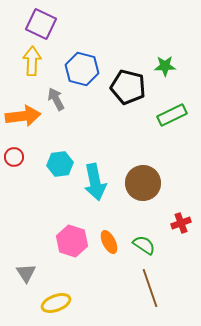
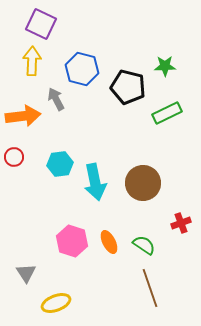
green rectangle: moved 5 px left, 2 px up
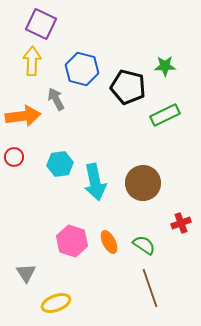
green rectangle: moved 2 px left, 2 px down
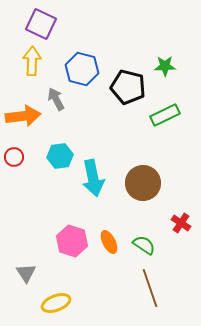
cyan hexagon: moved 8 px up
cyan arrow: moved 2 px left, 4 px up
red cross: rotated 36 degrees counterclockwise
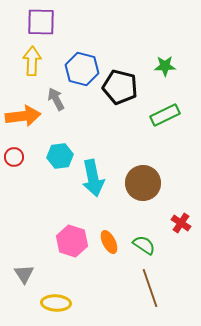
purple square: moved 2 px up; rotated 24 degrees counterclockwise
black pentagon: moved 8 px left
gray triangle: moved 2 px left, 1 px down
yellow ellipse: rotated 24 degrees clockwise
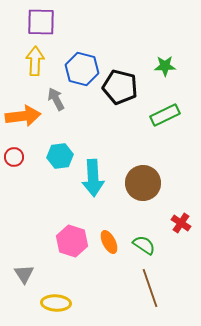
yellow arrow: moved 3 px right
cyan arrow: rotated 9 degrees clockwise
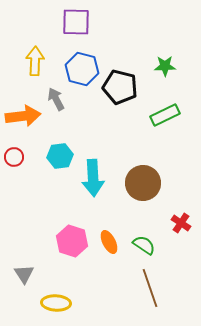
purple square: moved 35 px right
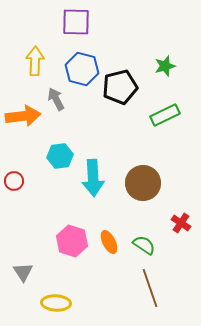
green star: rotated 15 degrees counterclockwise
black pentagon: rotated 28 degrees counterclockwise
red circle: moved 24 px down
gray triangle: moved 1 px left, 2 px up
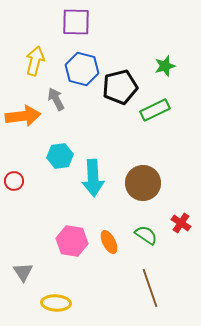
yellow arrow: rotated 12 degrees clockwise
green rectangle: moved 10 px left, 5 px up
pink hexagon: rotated 8 degrees counterclockwise
green semicircle: moved 2 px right, 10 px up
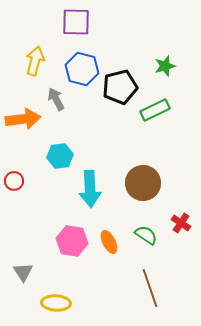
orange arrow: moved 3 px down
cyan arrow: moved 3 px left, 11 px down
